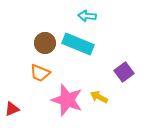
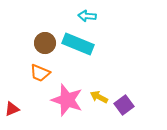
purple square: moved 33 px down
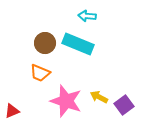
pink star: moved 1 px left, 1 px down
red triangle: moved 2 px down
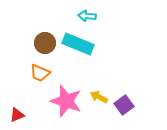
red triangle: moved 5 px right, 4 px down
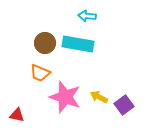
cyan rectangle: rotated 12 degrees counterclockwise
pink star: moved 1 px left, 4 px up
red triangle: rotated 35 degrees clockwise
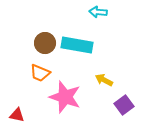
cyan arrow: moved 11 px right, 4 px up
cyan rectangle: moved 1 px left, 1 px down
yellow arrow: moved 5 px right, 17 px up
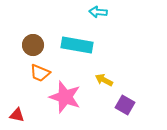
brown circle: moved 12 px left, 2 px down
purple square: moved 1 px right; rotated 24 degrees counterclockwise
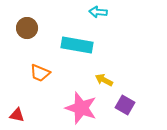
brown circle: moved 6 px left, 17 px up
pink star: moved 16 px right, 11 px down
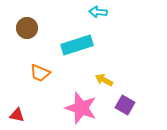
cyan rectangle: rotated 28 degrees counterclockwise
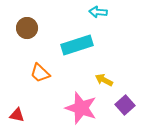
orange trapezoid: rotated 20 degrees clockwise
purple square: rotated 18 degrees clockwise
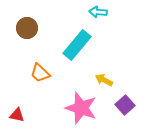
cyan rectangle: rotated 32 degrees counterclockwise
